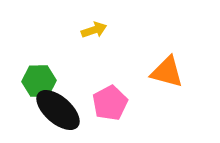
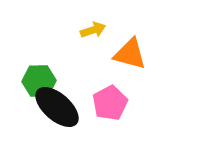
yellow arrow: moved 1 px left
orange triangle: moved 37 px left, 18 px up
black ellipse: moved 1 px left, 3 px up
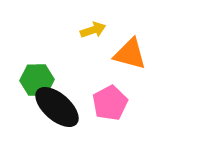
green hexagon: moved 2 px left, 1 px up
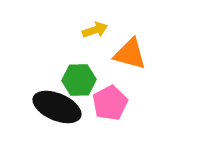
yellow arrow: moved 2 px right
green hexagon: moved 42 px right
black ellipse: rotated 18 degrees counterclockwise
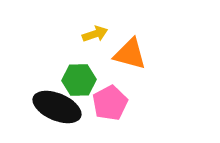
yellow arrow: moved 4 px down
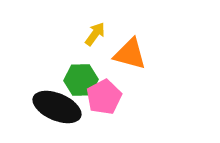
yellow arrow: rotated 35 degrees counterclockwise
green hexagon: moved 2 px right
pink pentagon: moved 6 px left, 6 px up
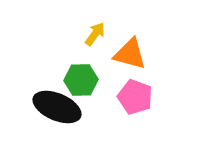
pink pentagon: moved 31 px right; rotated 24 degrees counterclockwise
